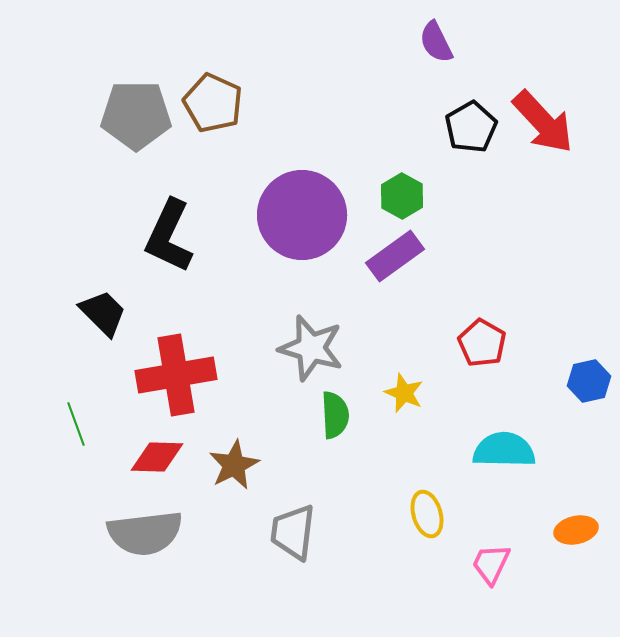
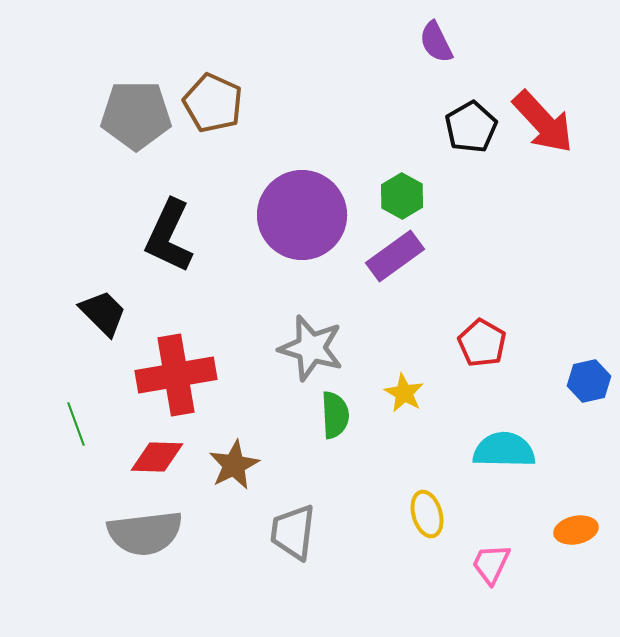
yellow star: rotated 6 degrees clockwise
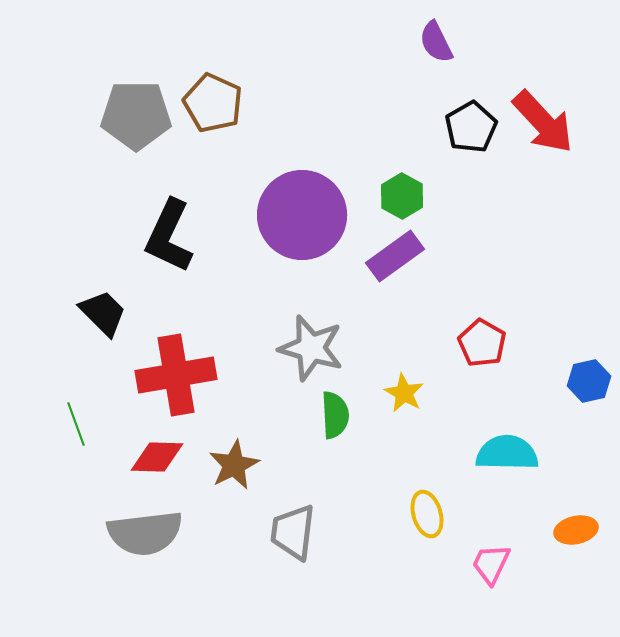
cyan semicircle: moved 3 px right, 3 px down
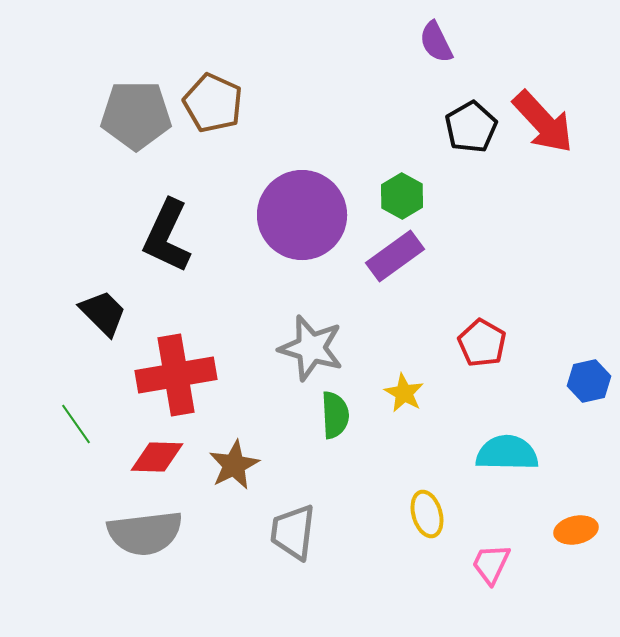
black L-shape: moved 2 px left
green line: rotated 15 degrees counterclockwise
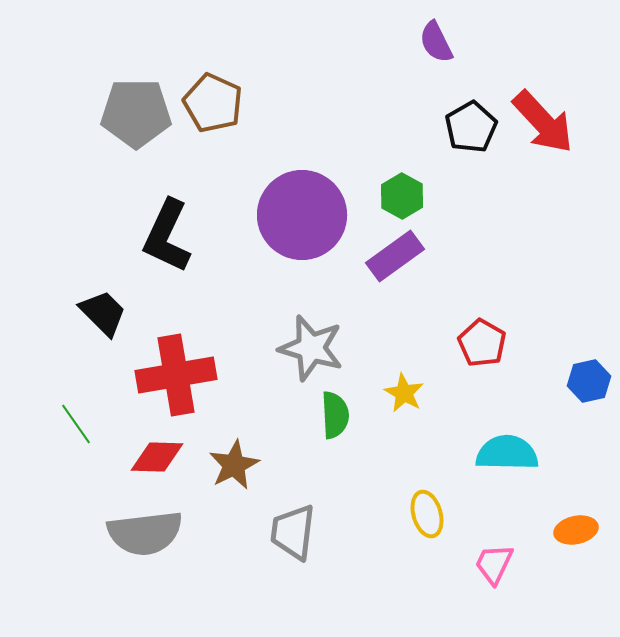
gray pentagon: moved 2 px up
pink trapezoid: moved 3 px right
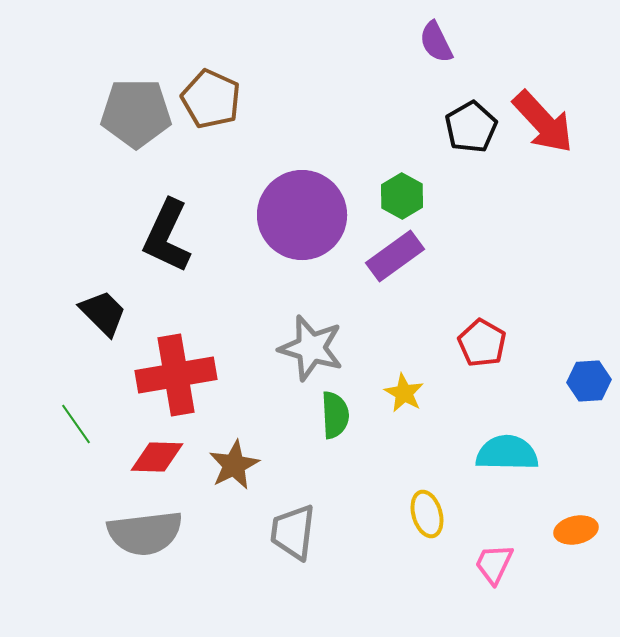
brown pentagon: moved 2 px left, 4 px up
blue hexagon: rotated 9 degrees clockwise
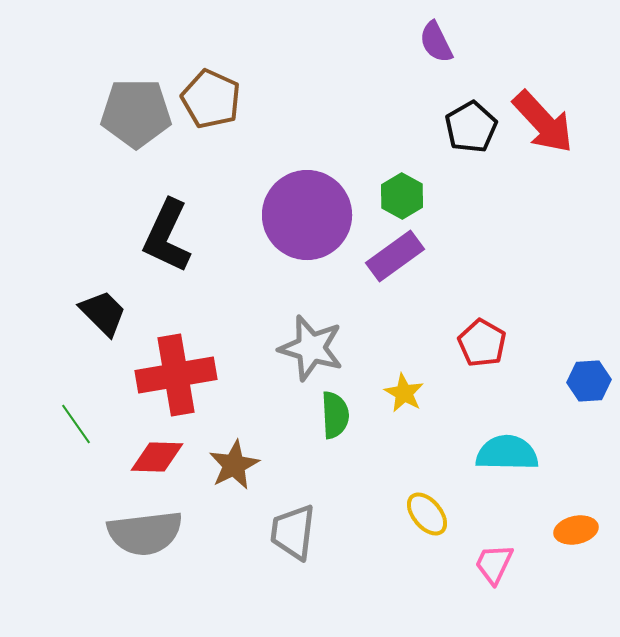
purple circle: moved 5 px right
yellow ellipse: rotated 24 degrees counterclockwise
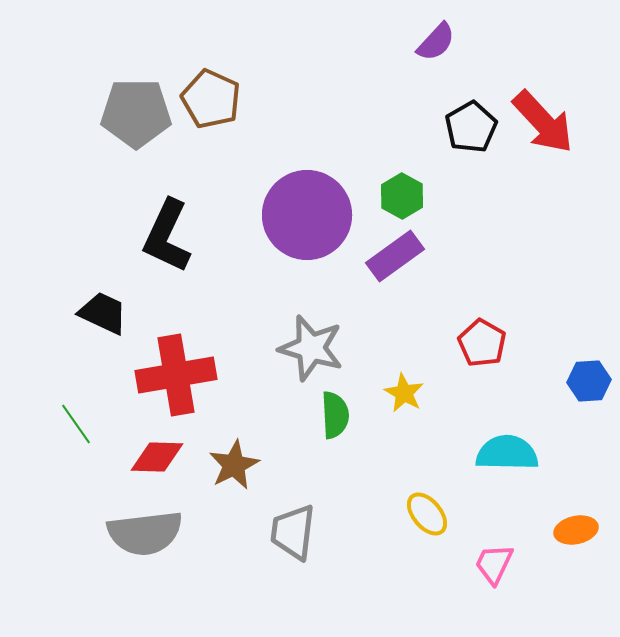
purple semicircle: rotated 111 degrees counterclockwise
black trapezoid: rotated 20 degrees counterclockwise
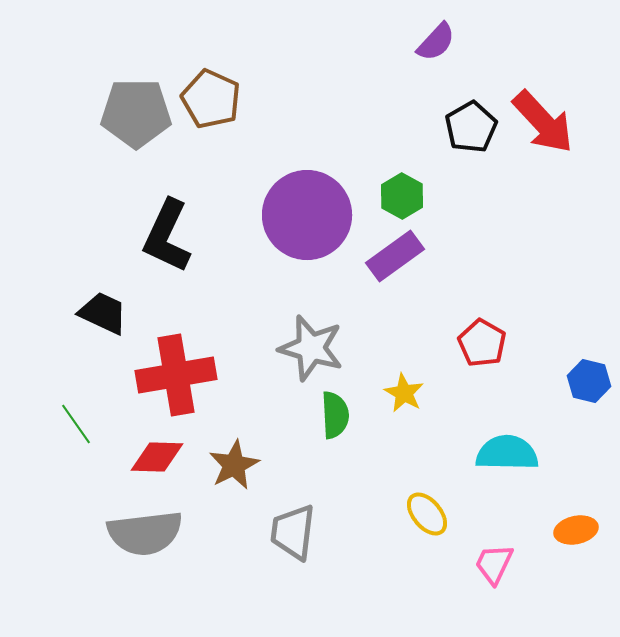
blue hexagon: rotated 18 degrees clockwise
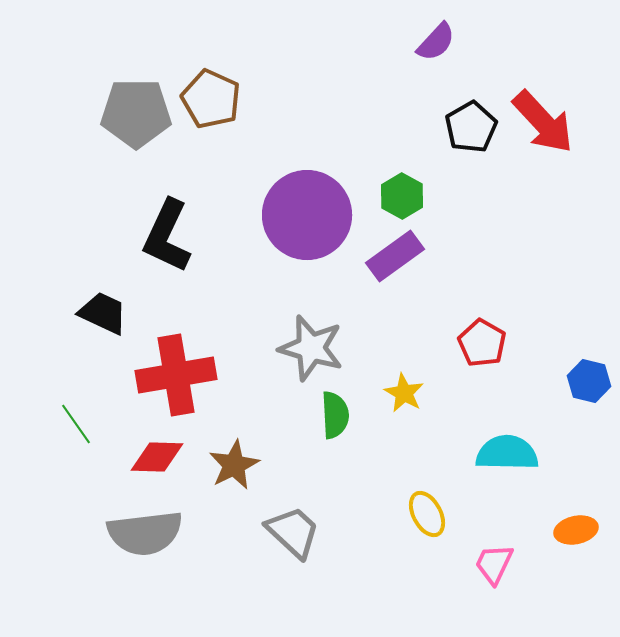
yellow ellipse: rotated 12 degrees clockwise
gray trapezoid: rotated 126 degrees clockwise
